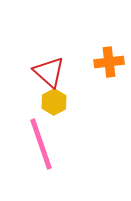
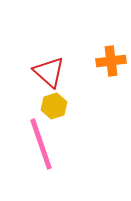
orange cross: moved 2 px right, 1 px up
yellow hexagon: moved 4 px down; rotated 10 degrees clockwise
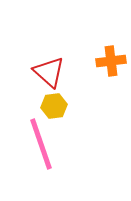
yellow hexagon: rotated 10 degrees clockwise
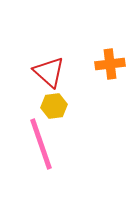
orange cross: moved 1 px left, 3 px down
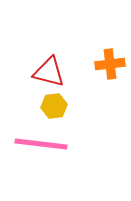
red triangle: rotated 28 degrees counterclockwise
pink line: rotated 64 degrees counterclockwise
